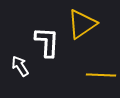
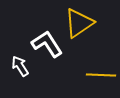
yellow triangle: moved 3 px left, 1 px up
white L-shape: moved 2 px down; rotated 36 degrees counterclockwise
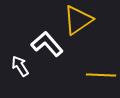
yellow triangle: moved 1 px left, 3 px up
white L-shape: rotated 8 degrees counterclockwise
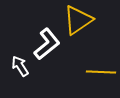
white L-shape: rotated 92 degrees clockwise
yellow line: moved 3 px up
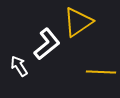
yellow triangle: moved 2 px down
white arrow: moved 1 px left
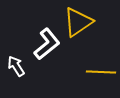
white arrow: moved 3 px left
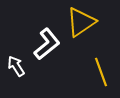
yellow triangle: moved 3 px right
yellow line: rotated 68 degrees clockwise
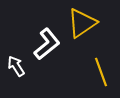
yellow triangle: moved 1 px right, 1 px down
